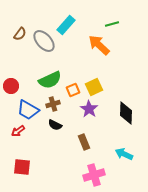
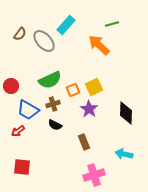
cyan arrow: rotated 12 degrees counterclockwise
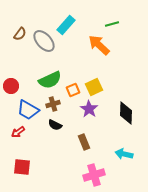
red arrow: moved 1 px down
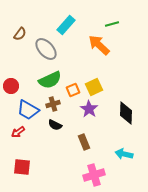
gray ellipse: moved 2 px right, 8 px down
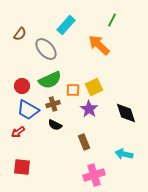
green line: moved 4 px up; rotated 48 degrees counterclockwise
red circle: moved 11 px right
orange square: rotated 24 degrees clockwise
black diamond: rotated 20 degrees counterclockwise
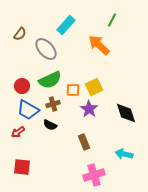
black semicircle: moved 5 px left
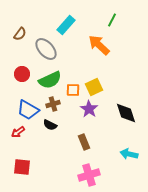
red circle: moved 12 px up
cyan arrow: moved 5 px right
pink cross: moved 5 px left
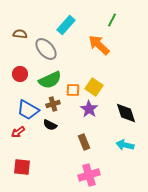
brown semicircle: rotated 120 degrees counterclockwise
red circle: moved 2 px left
yellow square: rotated 30 degrees counterclockwise
cyan arrow: moved 4 px left, 9 px up
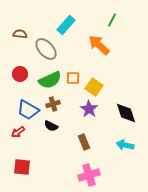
orange square: moved 12 px up
black semicircle: moved 1 px right, 1 px down
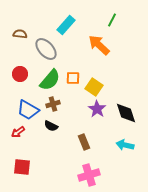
green semicircle: rotated 25 degrees counterclockwise
purple star: moved 8 px right
